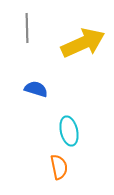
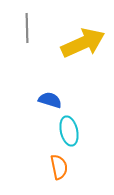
blue semicircle: moved 14 px right, 11 px down
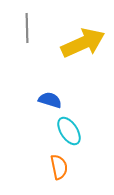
cyan ellipse: rotated 20 degrees counterclockwise
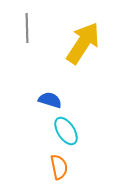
yellow arrow: rotated 33 degrees counterclockwise
cyan ellipse: moved 3 px left
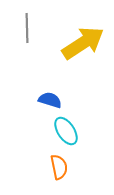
yellow arrow: rotated 24 degrees clockwise
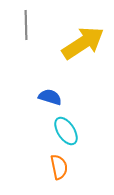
gray line: moved 1 px left, 3 px up
blue semicircle: moved 3 px up
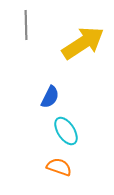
blue semicircle: rotated 100 degrees clockwise
orange semicircle: rotated 60 degrees counterclockwise
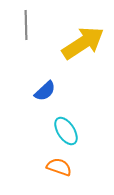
blue semicircle: moved 5 px left, 6 px up; rotated 20 degrees clockwise
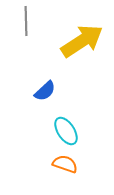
gray line: moved 4 px up
yellow arrow: moved 1 px left, 2 px up
orange semicircle: moved 6 px right, 3 px up
